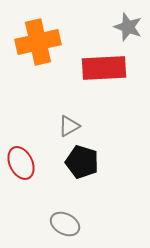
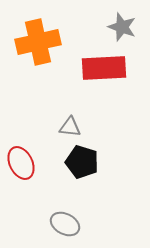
gray star: moved 6 px left
gray triangle: moved 1 px right, 1 px down; rotated 35 degrees clockwise
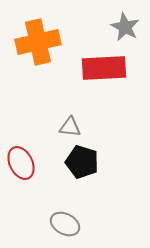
gray star: moved 3 px right; rotated 8 degrees clockwise
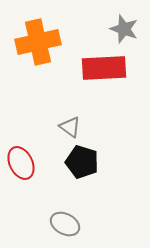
gray star: moved 1 px left, 2 px down; rotated 8 degrees counterclockwise
gray triangle: rotated 30 degrees clockwise
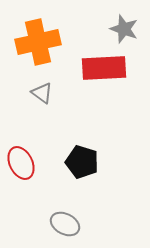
gray triangle: moved 28 px left, 34 px up
